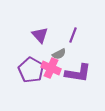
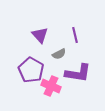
purple line: moved 2 px right; rotated 35 degrees counterclockwise
pink cross: moved 18 px down
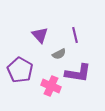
purple pentagon: moved 11 px left
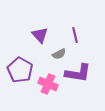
pink cross: moved 3 px left, 2 px up
